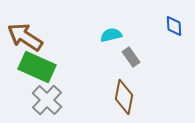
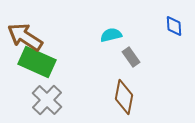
green rectangle: moved 5 px up
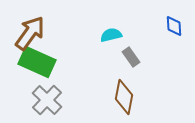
brown arrow: moved 5 px right, 4 px up; rotated 93 degrees clockwise
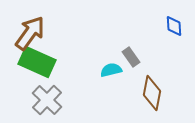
cyan semicircle: moved 35 px down
brown diamond: moved 28 px right, 4 px up
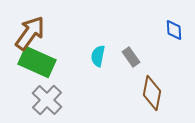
blue diamond: moved 4 px down
cyan semicircle: moved 13 px left, 14 px up; rotated 65 degrees counterclockwise
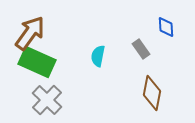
blue diamond: moved 8 px left, 3 px up
gray rectangle: moved 10 px right, 8 px up
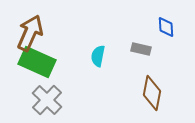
brown arrow: rotated 12 degrees counterclockwise
gray rectangle: rotated 42 degrees counterclockwise
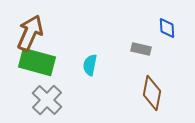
blue diamond: moved 1 px right, 1 px down
cyan semicircle: moved 8 px left, 9 px down
green rectangle: rotated 9 degrees counterclockwise
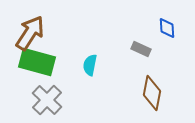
brown arrow: rotated 9 degrees clockwise
gray rectangle: rotated 12 degrees clockwise
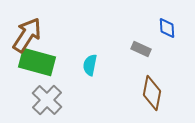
brown arrow: moved 3 px left, 2 px down
